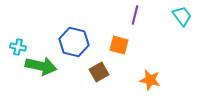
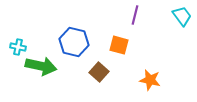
brown square: rotated 18 degrees counterclockwise
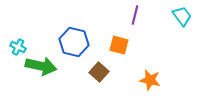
cyan cross: rotated 14 degrees clockwise
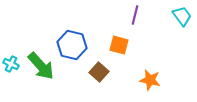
blue hexagon: moved 2 px left, 3 px down
cyan cross: moved 7 px left, 17 px down
green arrow: rotated 36 degrees clockwise
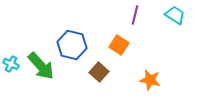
cyan trapezoid: moved 7 px left, 1 px up; rotated 20 degrees counterclockwise
orange square: rotated 18 degrees clockwise
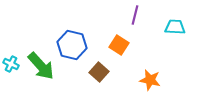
cyan trapezoid: moved 12 px down; rotated 30 degrees counterclockwise
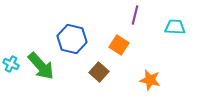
blue hexagon: moved 6 px up
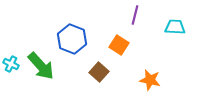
blue hexagon: rotated 8 degrees clockwise
